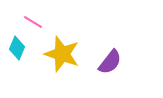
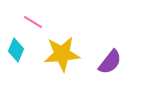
cyan diamond: moved 1 px left, 2 px down
yellow star: rotated 24 degrees counterclockwise
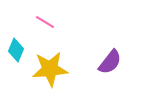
pink line: moved 12 px right
yellow star: moved 12 px left, 15 px down
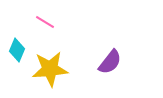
cyan diamond: moved 1 px right
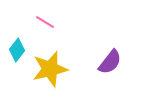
cyan diamond: rotated 15 degrees clockwise
yellow star: rotated 9 degrees counterclockwise
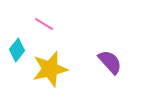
pink line: moved 1 px left, 2 px down
purple semicircle: rotated 80 degrees counterclockwise
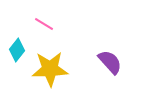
yellow star: rotated 12 degrees clockwise
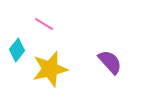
yellow star: rotated 12 degrees counterclockwise
